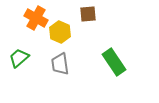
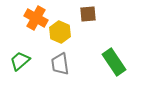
green trapezoid: moved 1 px right, 3 px down
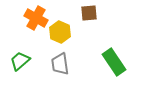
brown square: moved 1 px right, 1 px up
